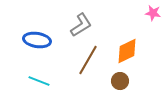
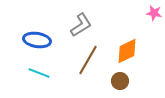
pink star: moved 1 px right
cyan line: moved 8 px up
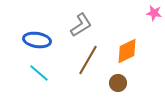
cyan line: rotated 20 degrees clockwise
brown circle: moved 2 px left, 2 px down
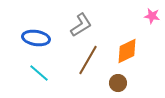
pink star: moved 2 px left, 3 px down
blue ellipse: moved 1 px left, 2 px up
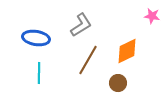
cyan line: rotated 50 degrees clockwise
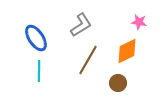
pink star: moved 13 px left, 6 px down
blue ellipse: rotated 48 degrees clockwise
cyan line: moved 2 px up
